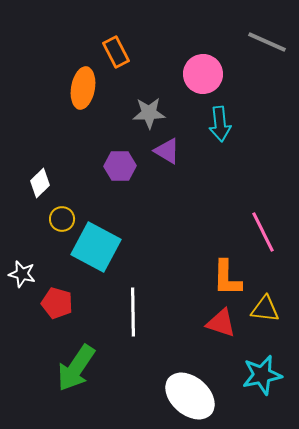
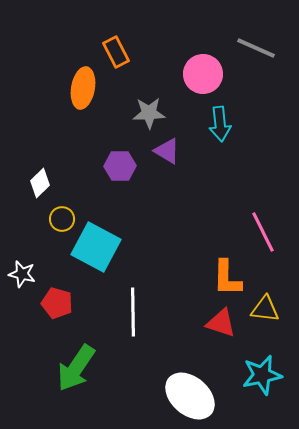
gray line: moved 11 px left, 6 px down
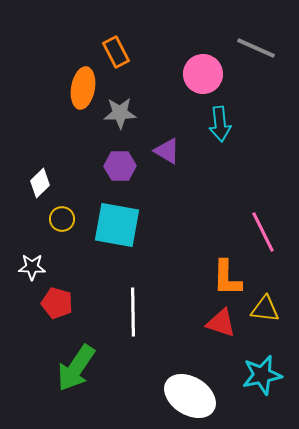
gray star: moved 29 px left
cyan square: moved 21 px right, 22 px up; rotated 18 degrees counterclockwise
white star: moved 10 px right, 7 px up; rotated 12 degrees counterclockwise
white ellipse: rotated 9 degrees counterclockwise
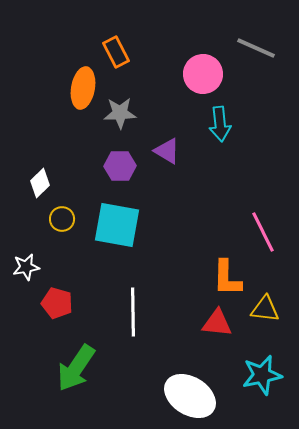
white star: moved 6 px left; rotated 12 degrees counterclockwise
red triangle: moved 4 px left; rotated 12 degrees counterclockwise
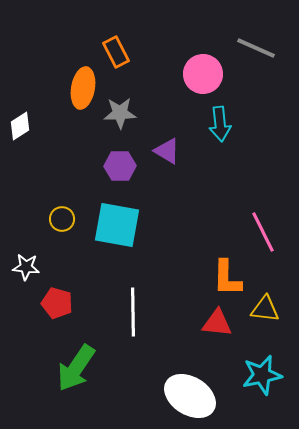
white diamond: moved 20 px left, 57 px up; rotated 12 degrees clockwise
white star: rotated 16 degrees clockwise
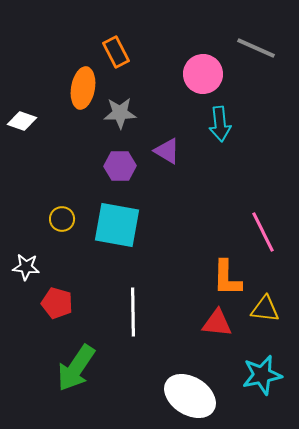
white diamond: moved 2 px right, 5 px up; rotated 52 degrees clockwise
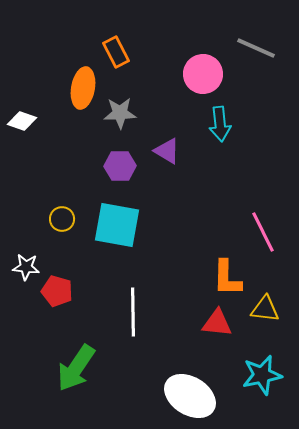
red pentagon: moved 12 px up
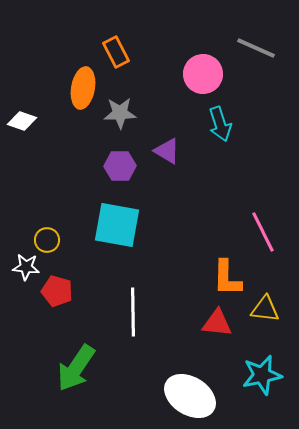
cyan arrow: rotated 12 degrees counterclockwise
yellow circle: moved 15 px left, 21 px down
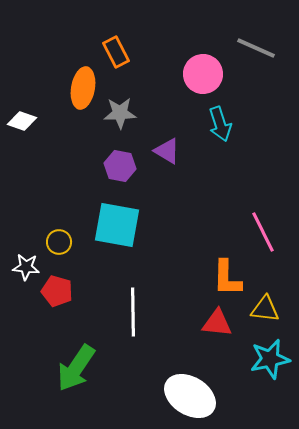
purple hexagon: rotated 12 degrees clockwise
yellow circle: moved 12 px right, 2 px down
cyan star: moved 8 px right, 16 px up
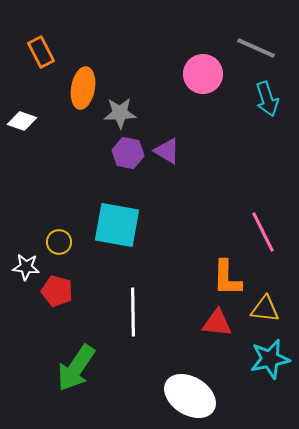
orange rectangle: moved 75 px left
cyan arrow: moved 47 px right, 25 px up
purple hexagon: moved 8 px right, 13 px up
